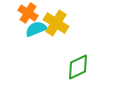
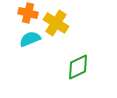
orange cross: rotated 18 degrees counterclockwise
cyan semicircle: moved 6 px left, 10 px down
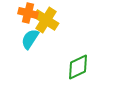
yellow cross: moved 10 px left, 3 px up
cyan semicircle: rotated 35 degrees counterclockwise
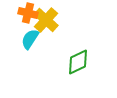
yellow cross: rotated 10 degrees clockwise
green diamond: moved 5 px up
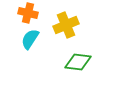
yellow cross: moved 20 px right, 5 px down; rotated 25 degrees clockwise
green diamond: rotated 32 degrees clockwise
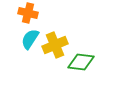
yellow cross: moved 11 px left, 20 px down
green diamond: moved 3 px right
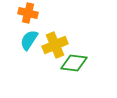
cyan semicircle: moved 1 px left, 1 px down
green diamond: moved 7 px left, 1 px down
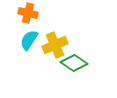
green diamond: rotated 28 degrees clockwise
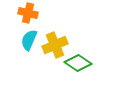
cyan semicircle: rotated 10 degrees counterclockwise
green diamond: moved 4 px right
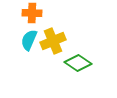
orange cross: moved 4 px right; rotated 12 degrees counterclockwise
yellow cross: moved 2 px left, 4 px up
